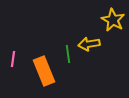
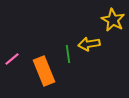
pink line: moved 1 px left; rotated 42 degrees clockwise
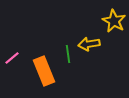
yellow star: moved 1 px right, 1 px down
pink line: moved 1 px up
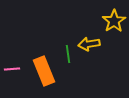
yellow star: rotated 10 degrees clockwise
pink line: moved 11 px down; rotated 35 degrees clockwise
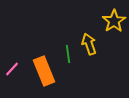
yellow arrow: rotated 80 degrees clockwise
pink line: rotated 42 degrees counterclockwise
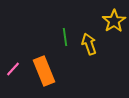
green line: moved 3 px left, 17 px up
pink line: moved 1 px right
